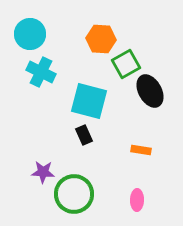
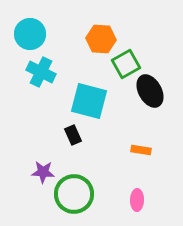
black rectangle: moved 11 px left
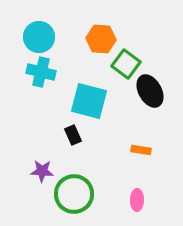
cyan circle: moved 9 px right, 3 px down
green square: rotated 24 degrees counterclockwise
cyan cross: rotated 12 degrees counterclockwise
purple star: moved 1 px left, 1 px up
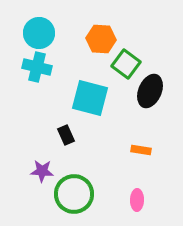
cyan circle: moved 4 px up
cyan cross: moved 4 px left, 5 px up
black ellipse: rotated 52 degrees clockwise
cyan square: moved 1 px right, 3 px up
black rectangle: moved 7 px left
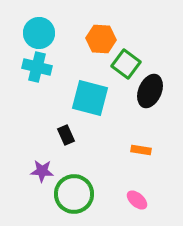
pink ellipse: rotated 50 degrees counterclockwise
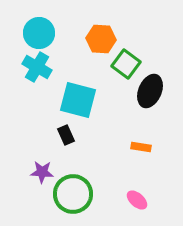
cyan cross: rotated 16 degrees clockwise
cyan square: moved 12 px left, 2 px down
orange rectangle: moved 3 px up
purple star: moved 1 px down
green circle: moved 1 px left
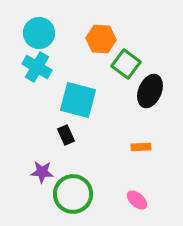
orange rectangle: rotated 12 degrees counterclockwise
